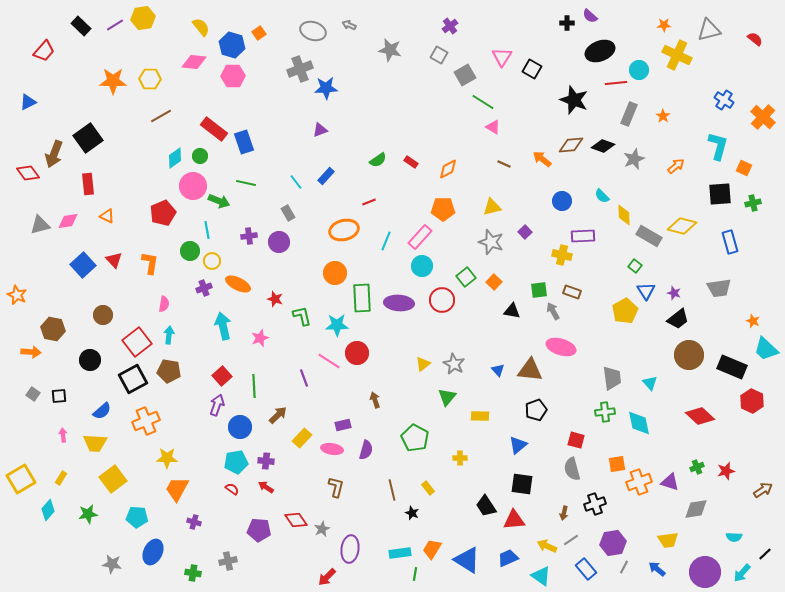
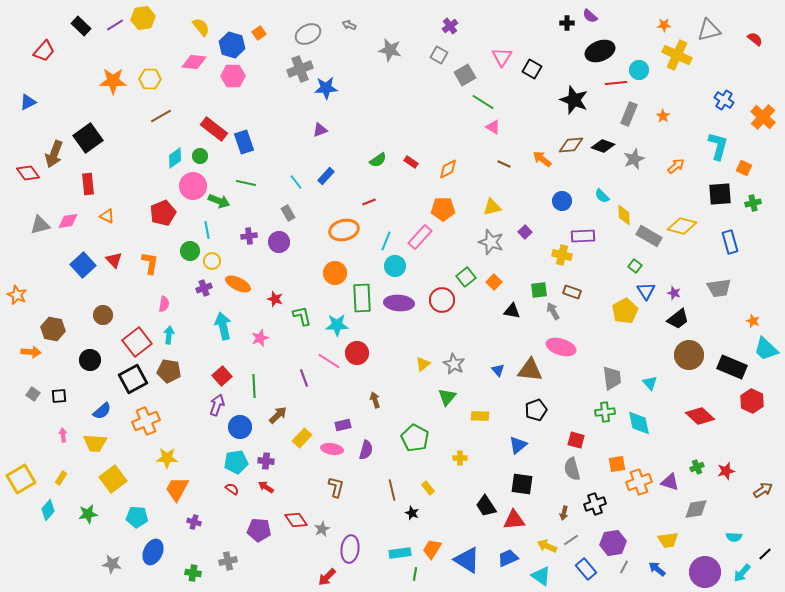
gray ellipse at (313, 31): moved 5 px left, 3 px down; rotated 45 degrees counterclockwise
cyan circle at (422, 266): moved 27 px left
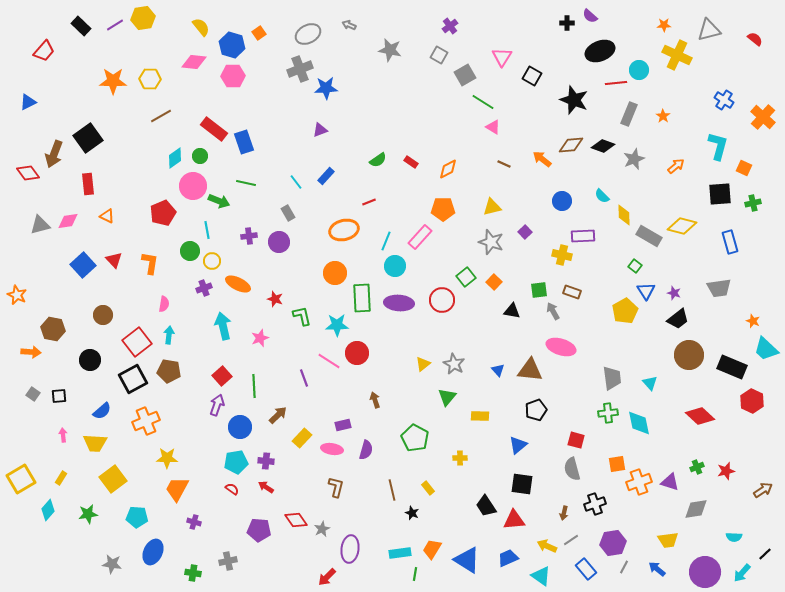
black square at (532, 69): moved 7 px down
green cross at (605, 412): moved 3 px right, 1 px down
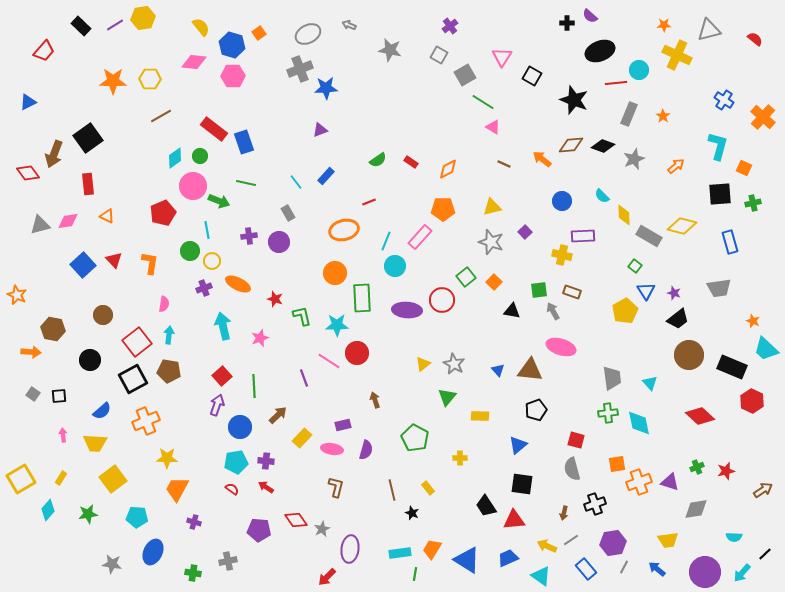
purple ellipse at (399, 303): moved 8 px right, 7 px down
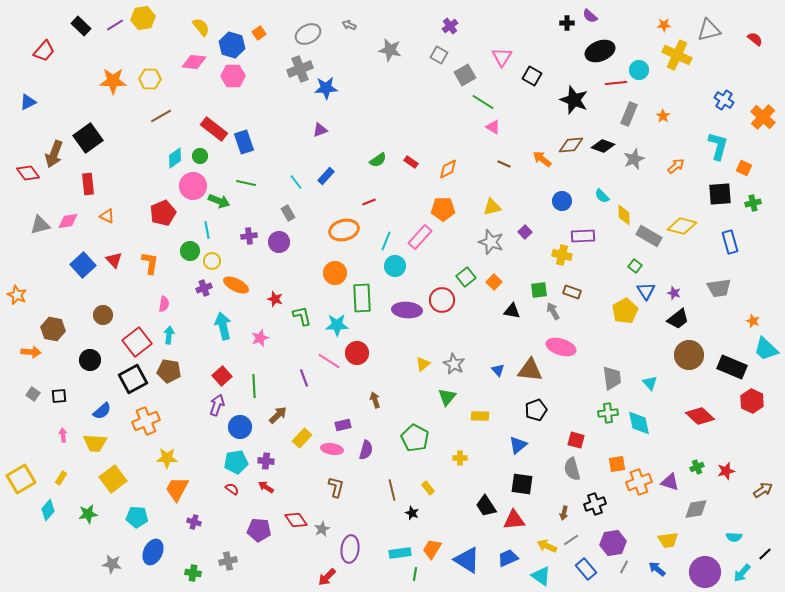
orange ellipse at (238, 284): moved 2 px left, 1 px down
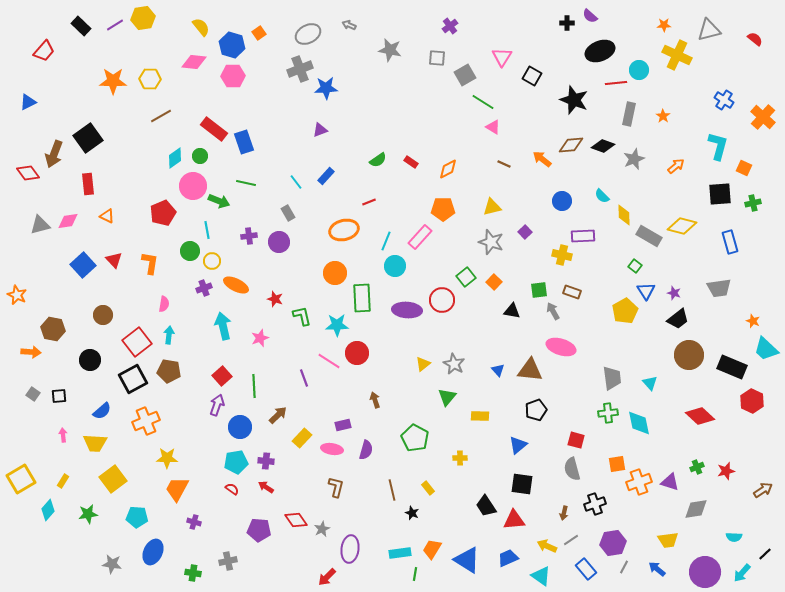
gray square at (439, 55): moved 2 px left, 3 px down; rotated 24 degrees counterclockwise
gray rectangle at (629, 114): rotated 10 degrees counterclockwise
yellow rectangle at (61, 478): moved 2 px right, 3 px down
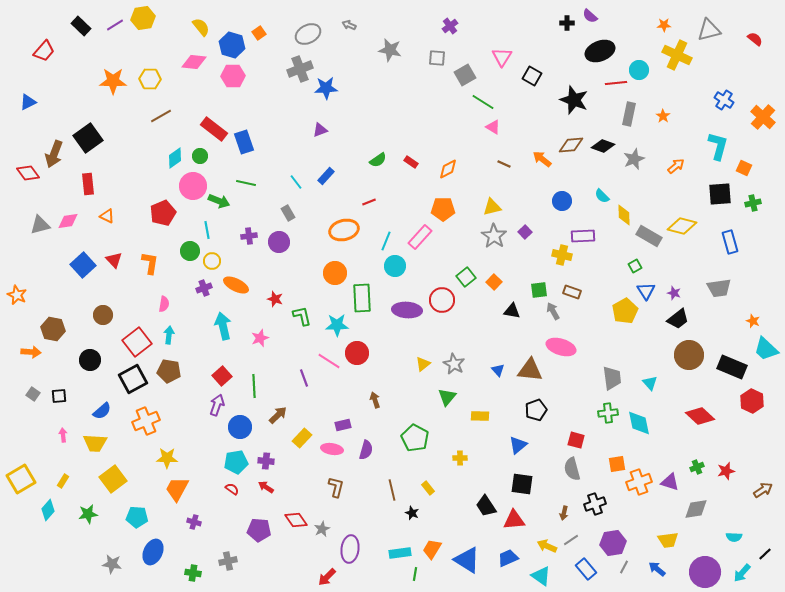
gray star at (491, 242): moved 3 px right, 6 px up; rotated 15 degrees clockwise
green square at (635, 266): rotated 24 degrees clockwise
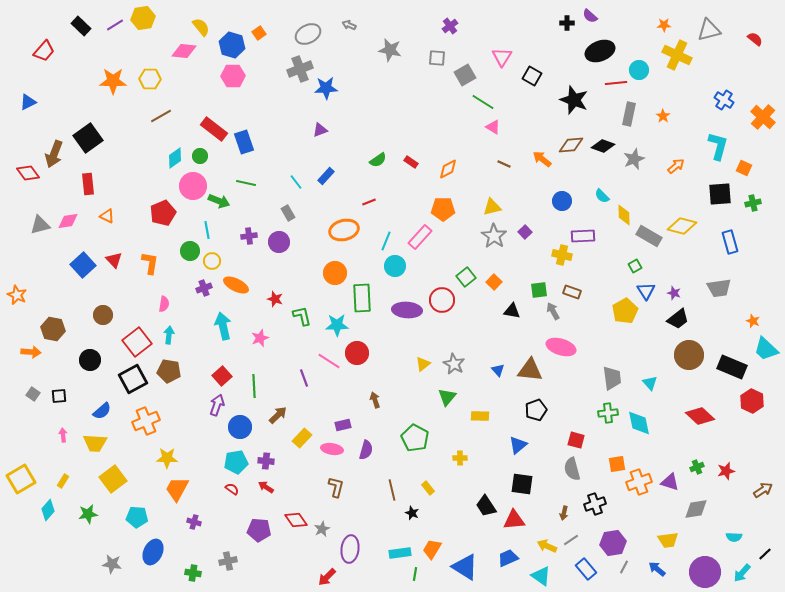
pink diamond at (194, 62): moved 10 px left, 11 px up
blue triangle at (467, 560): moved 2 px left, 7 px down
